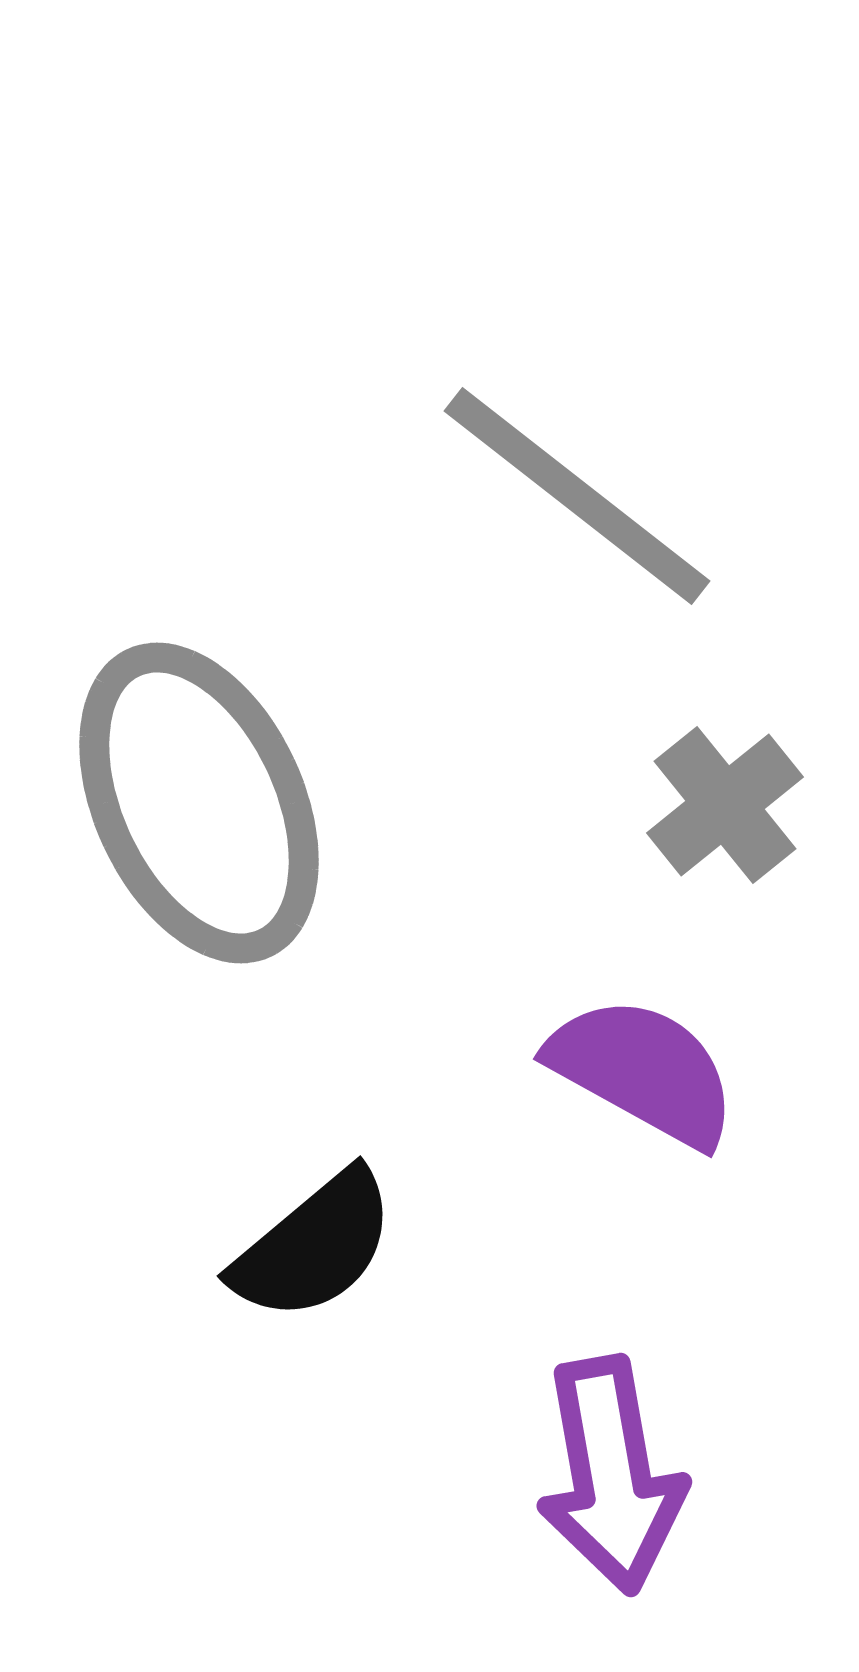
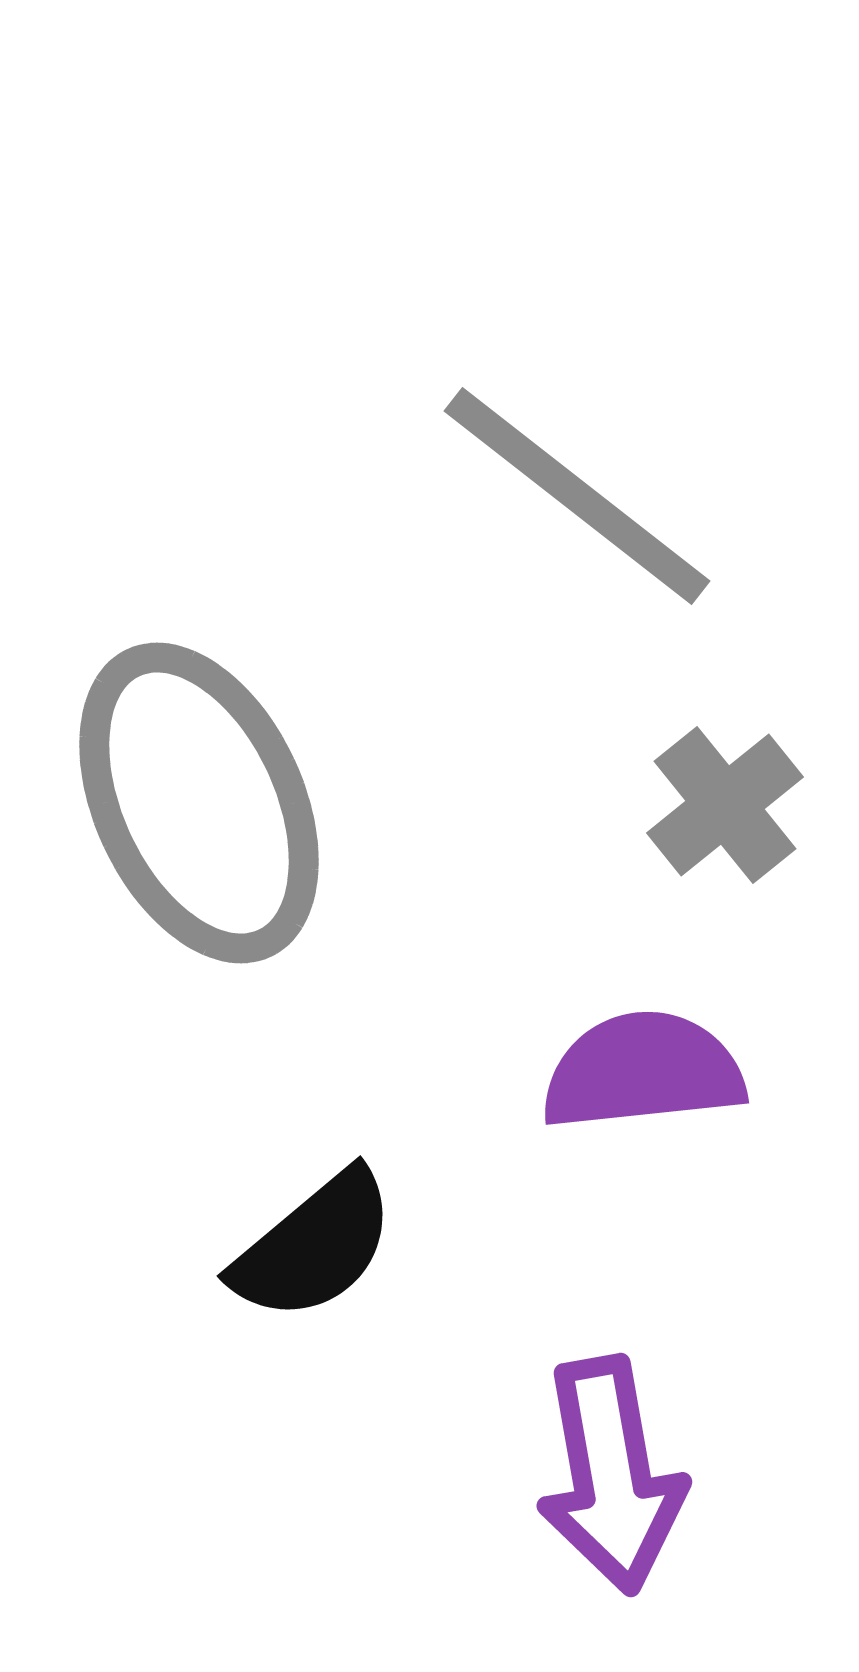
purple semicircle: rotated 35 degrees counterclockwise
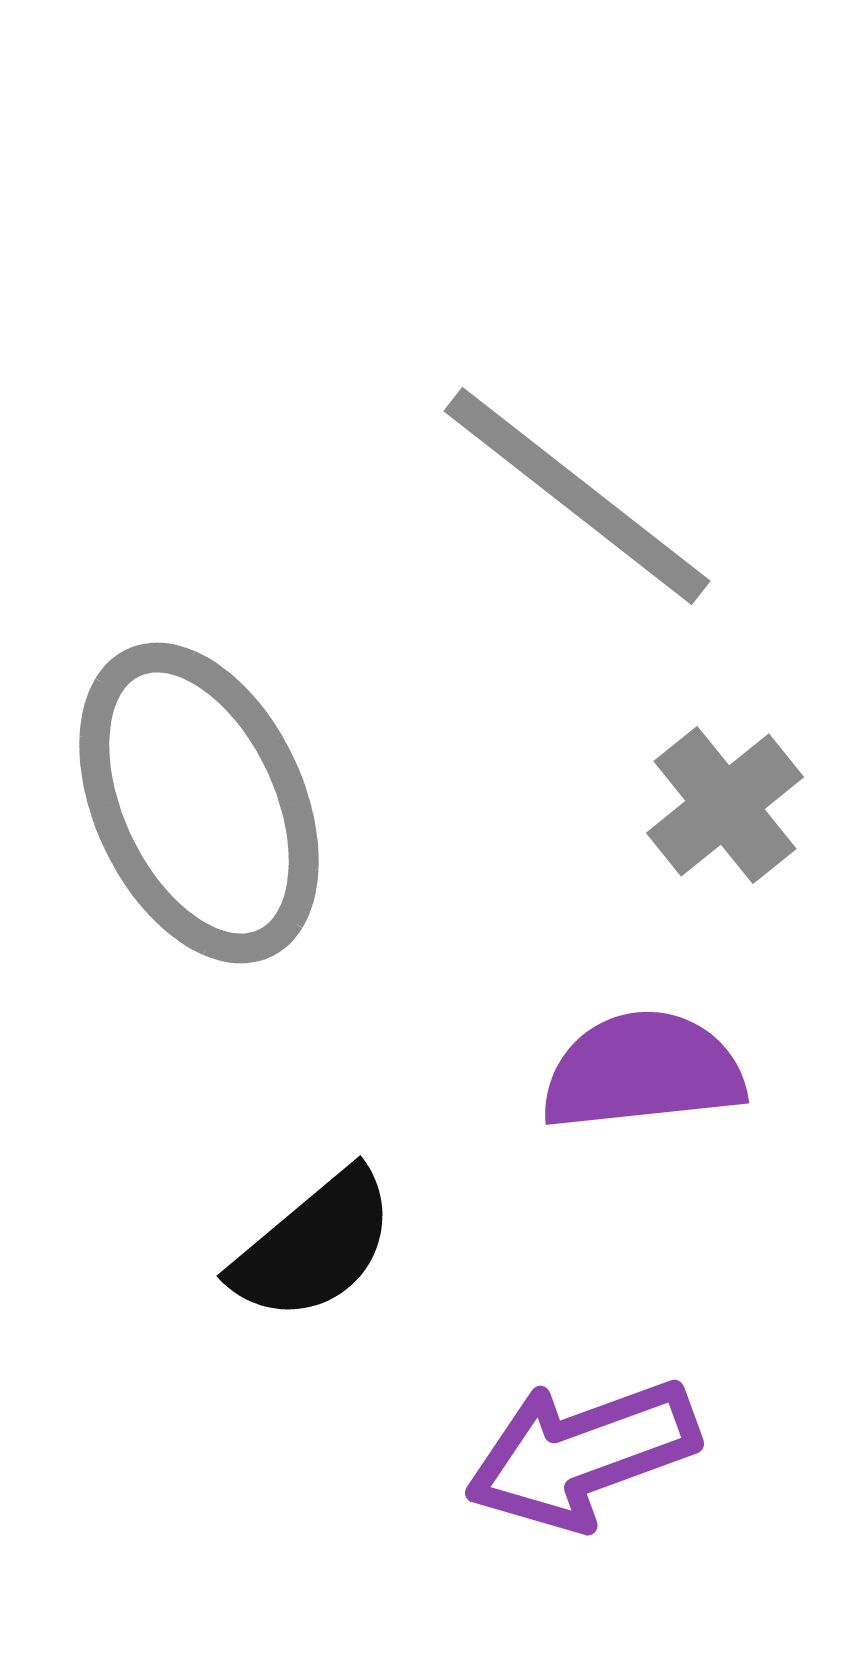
purple arrow: moved 29 px left, 21 px up; rotated 80 degrees clockwise
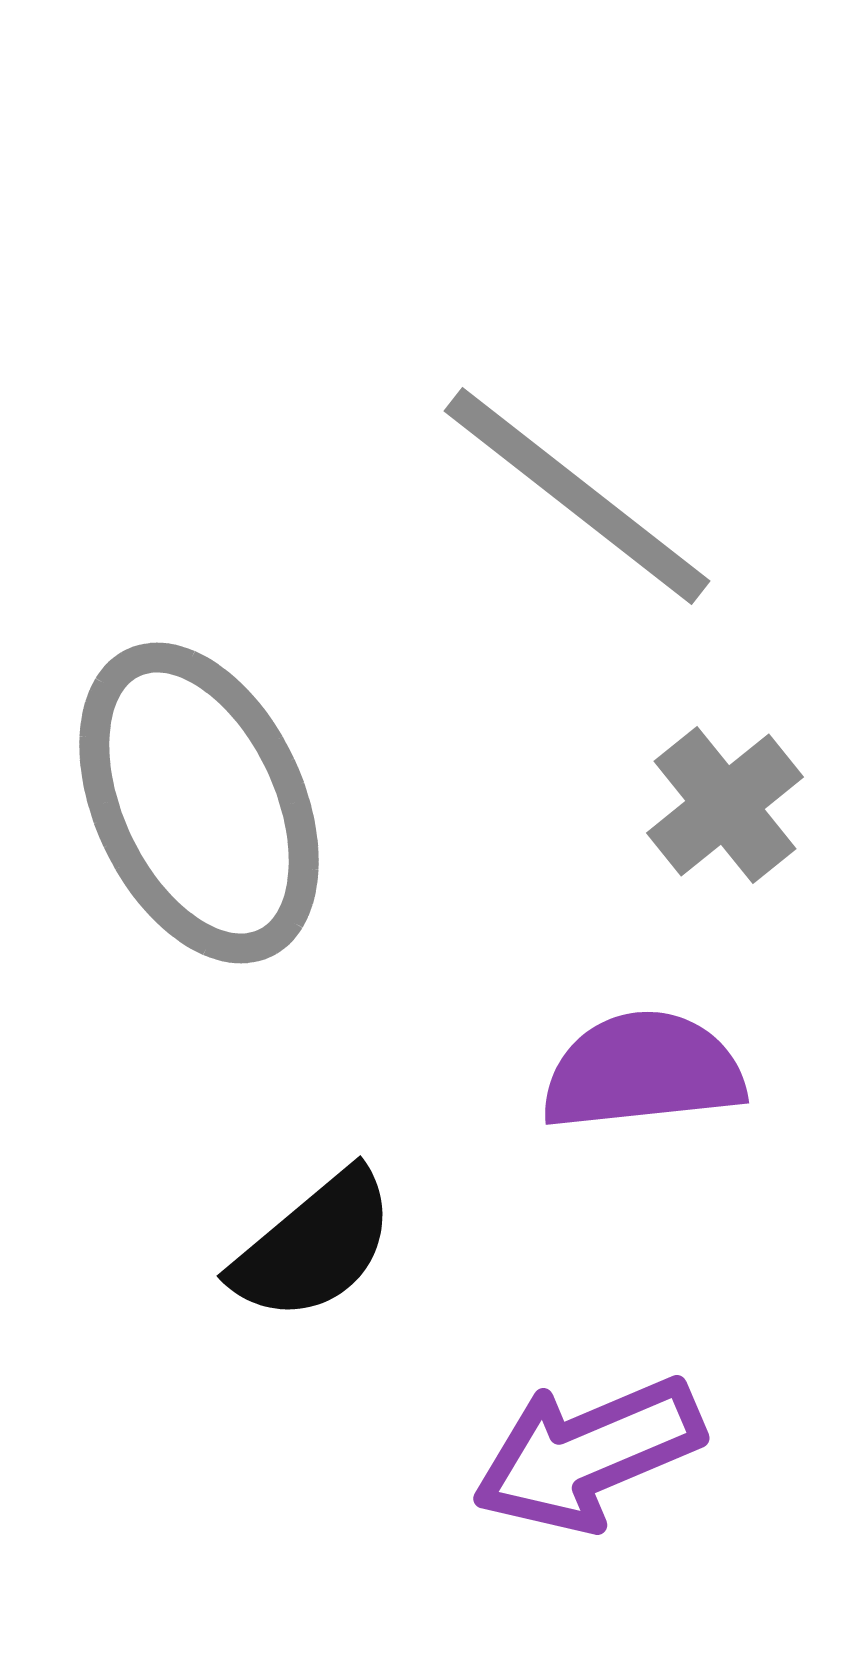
purple arrow: moved 6 px right; rotated 3 degrees counterclockwise
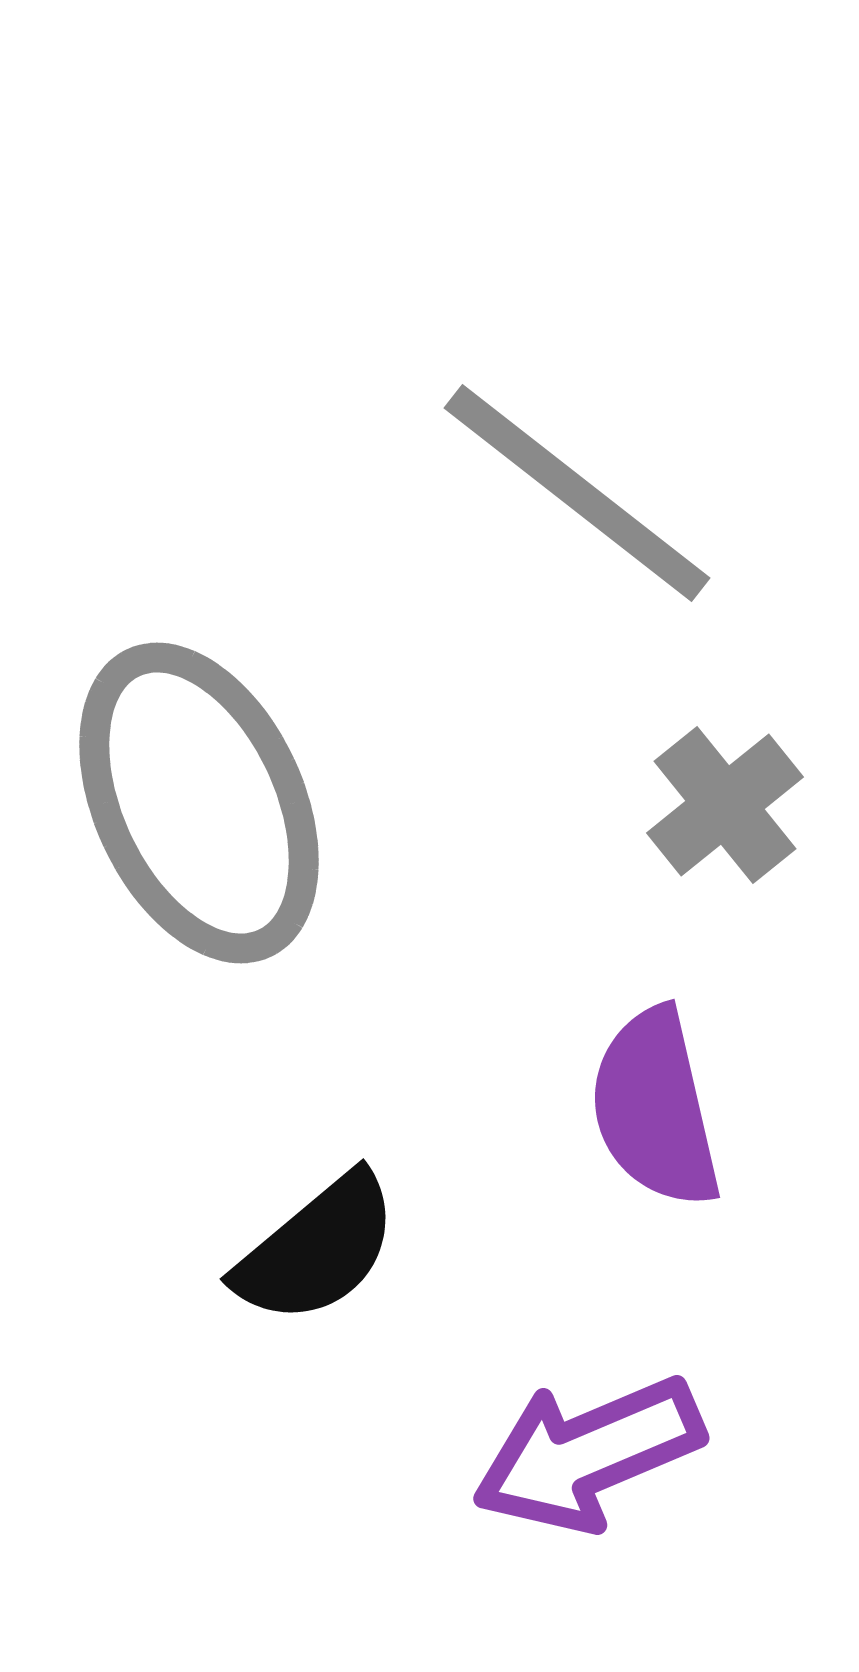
gray line: moved 3 px up
purple semicircle: moved 12 px right, 37 px down; rotated 97 degrees counterclockwise
black semicircle: moved 3 px right, 3 px down
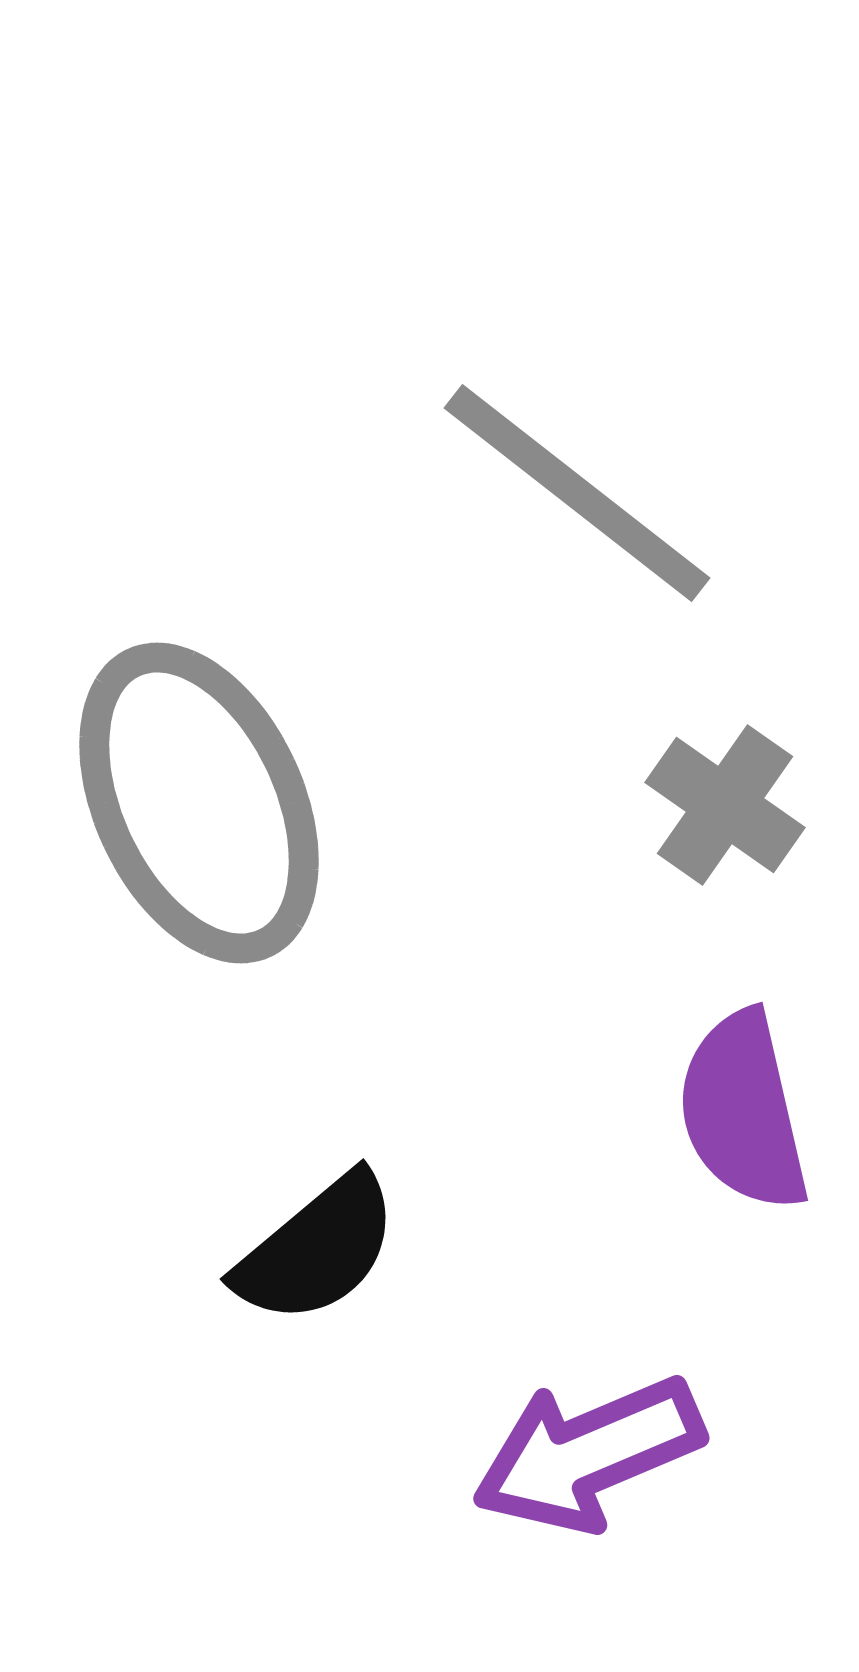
gray cross: rotated 16 degrees counterclockwise
purple semicircle: moved 88 px right, 3 px down
